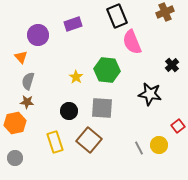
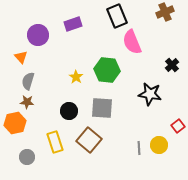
gray line: rotated 24 degrees clockwise
gray circle: moved 12 px right, 1 px up
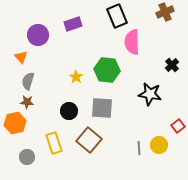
pink semicircle: rotated 20 degrees clockwise
yellow rectangle: moved 1 px left, 1 px down
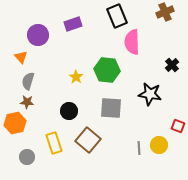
gray square: moved 9 px right
red square: rotated 32 degrees counterclockwise
brown square: moved 1 px left
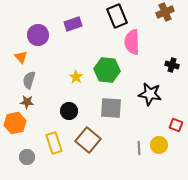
black cross: rotated 32 degrees counterclockwise
gray semicircle: moved 1 px right, 1 px up
red square: moved 2 px left, 1 px up
